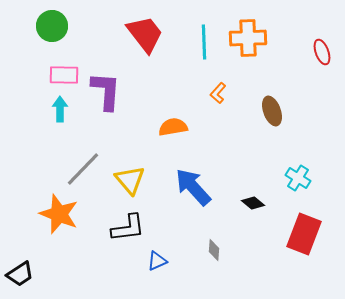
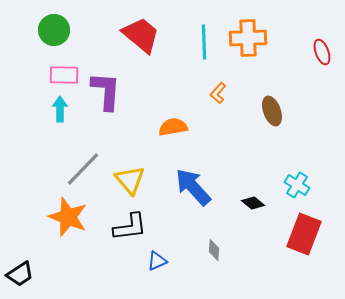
green circle: moved 2 px right, 4 px down
red trapezoid: moved 4 px left, 1 px down; rotated 12 degrees counterclockwise
cyan cross: moved 1 px left, 7 px down
orange star: moved 9 px right, 3 px down
black L-shape: moved 2 px right, 1 px up
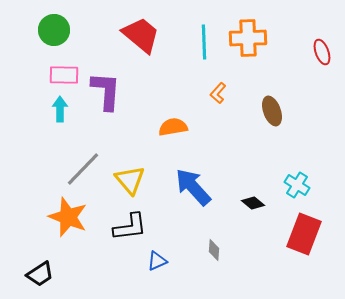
black trapezoid: moved 20 px right
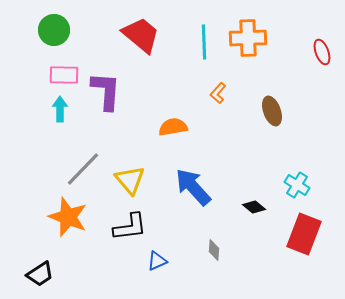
black diamond: moved 1 px right, 4 px down
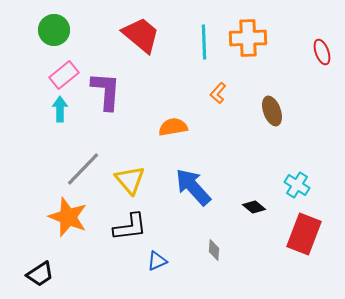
pink rectangle: rotated 40 degrees counterclockwise
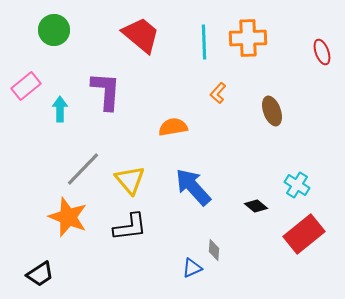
pink rectangle: moved 38 px left, 11 px down
black diamond: moved 2 px right, 1 px up
red rectangle: rotated 30 degrees clockwise
blue triangle: moved 35 px right, 7 px down
